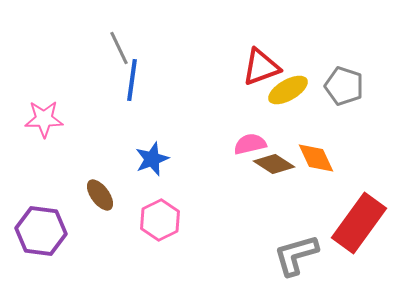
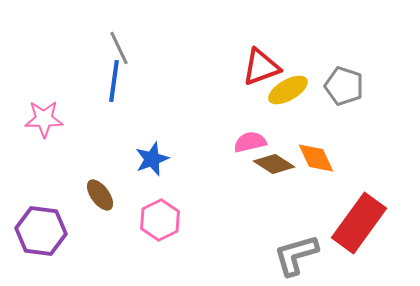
blue line: moved 18 px left, 1 px down
pink semicircle: moved 2 px up
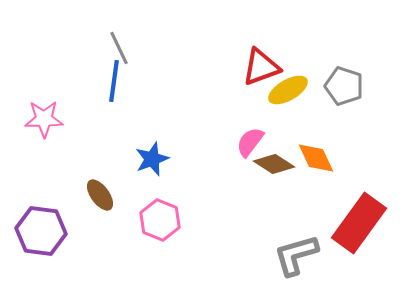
pink semicircle: rotated 40 degrees counterclockwise
pink hexagon: rotated 12 degrees counterclockwise
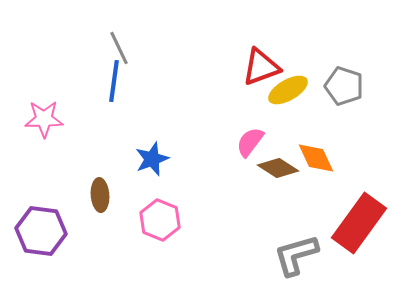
brown diamond: moved 4 px right, 4 px down
brown ellipse: rotated 32 degrees clockwise
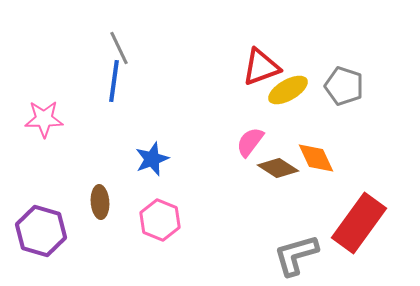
brown ellipse: moved 7 px down
purple hexagon: rotated 9 degrees clockwise
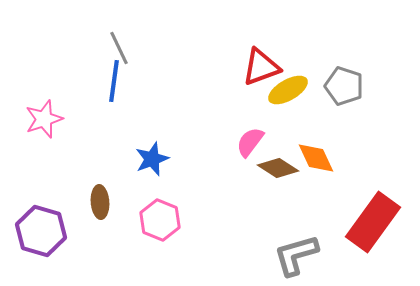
pink star: rotated 18 degrees counterclockwise
red rectangle: moved 14 px right, 1 px up
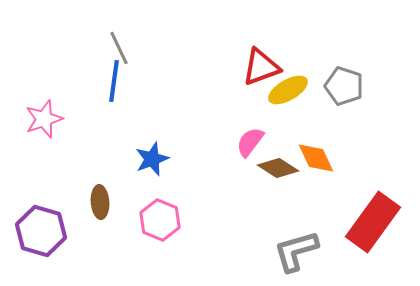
gray L-shape: moved 4 px up
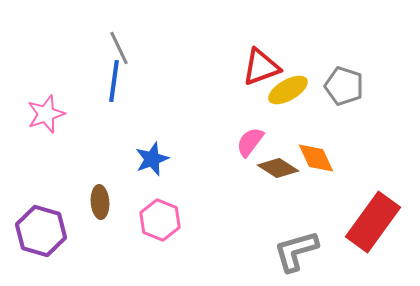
pink star: moved 2 px right, 5 px up
